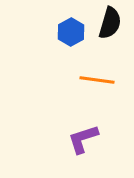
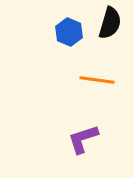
blue hexagon: moved 2 px left; rotated 8 degrees counterclockwise
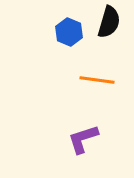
black semicircle: moved 1 px left, 1 px up
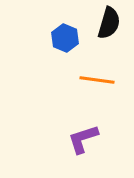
black semicircle: moved 1 px down
blue hexagon: moved 4 px left, 6 px down
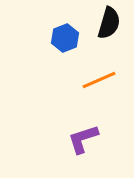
blue hexagon: rotated 16 degrees clockwise
orange line: moved 2 px right; rotated 32 degrees counterclockwise
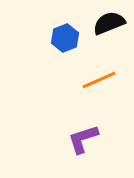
black semicircle: rotated 128 degrees counterclockwise
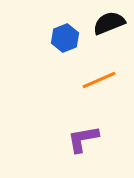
purple L-shape: rotated 8 degrees clockwise
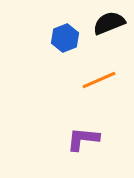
purple L-shape: rotated 16 degrees clockwise
